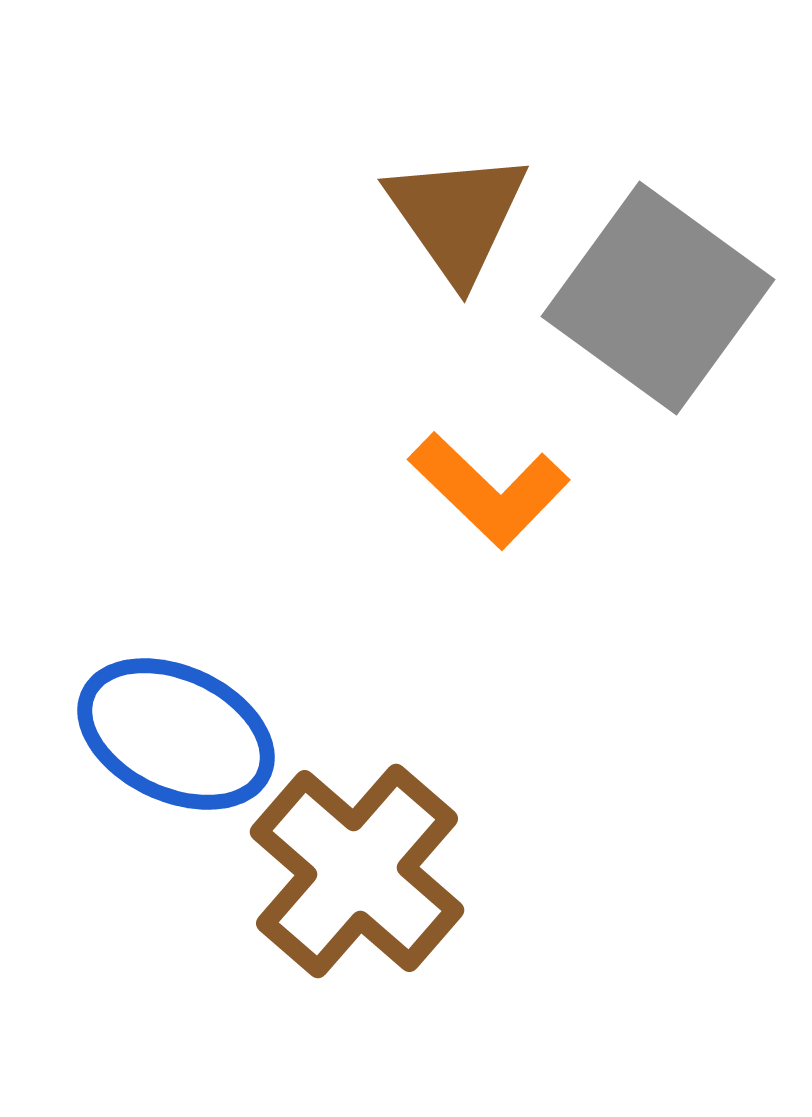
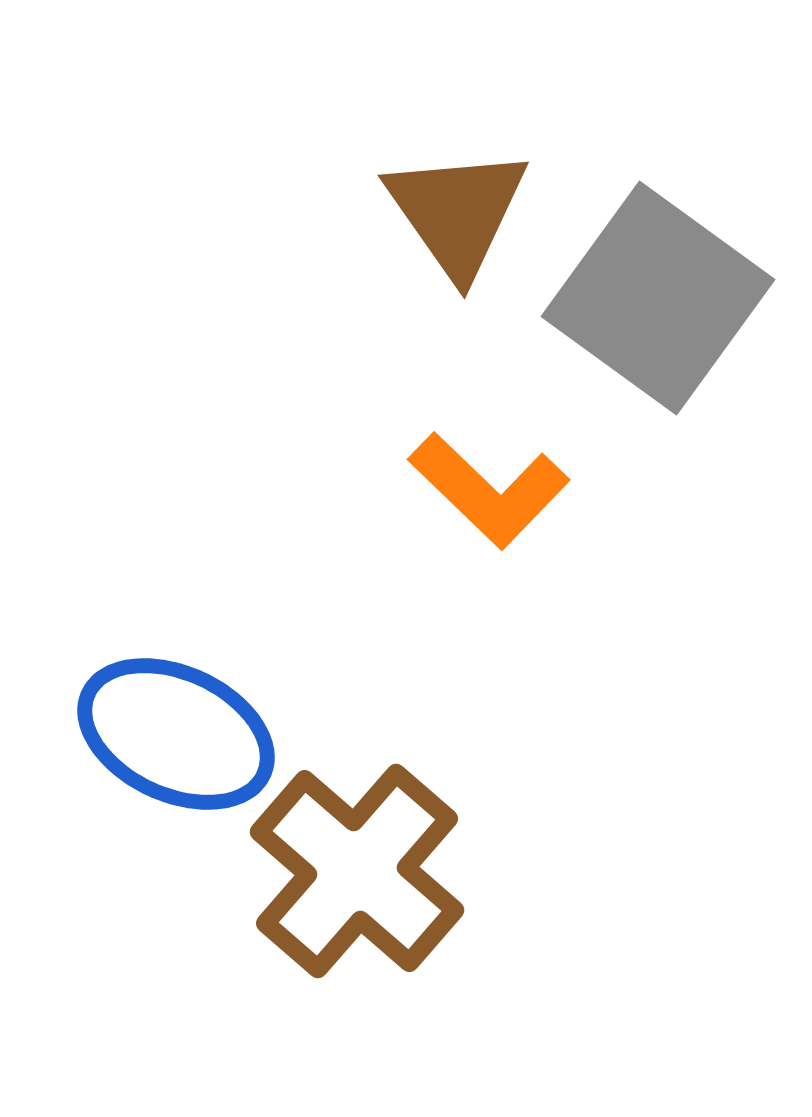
brown triangle: moved 4 px up
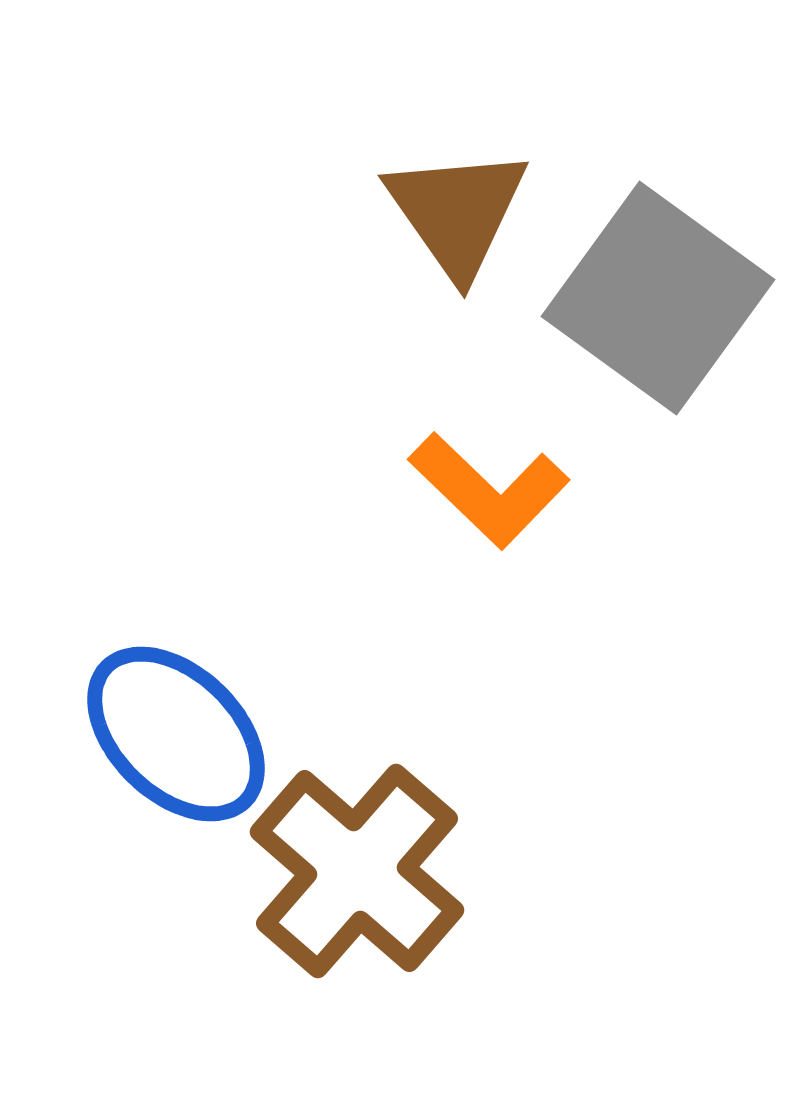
blue ellipse: rotated 19 degrees clockwise
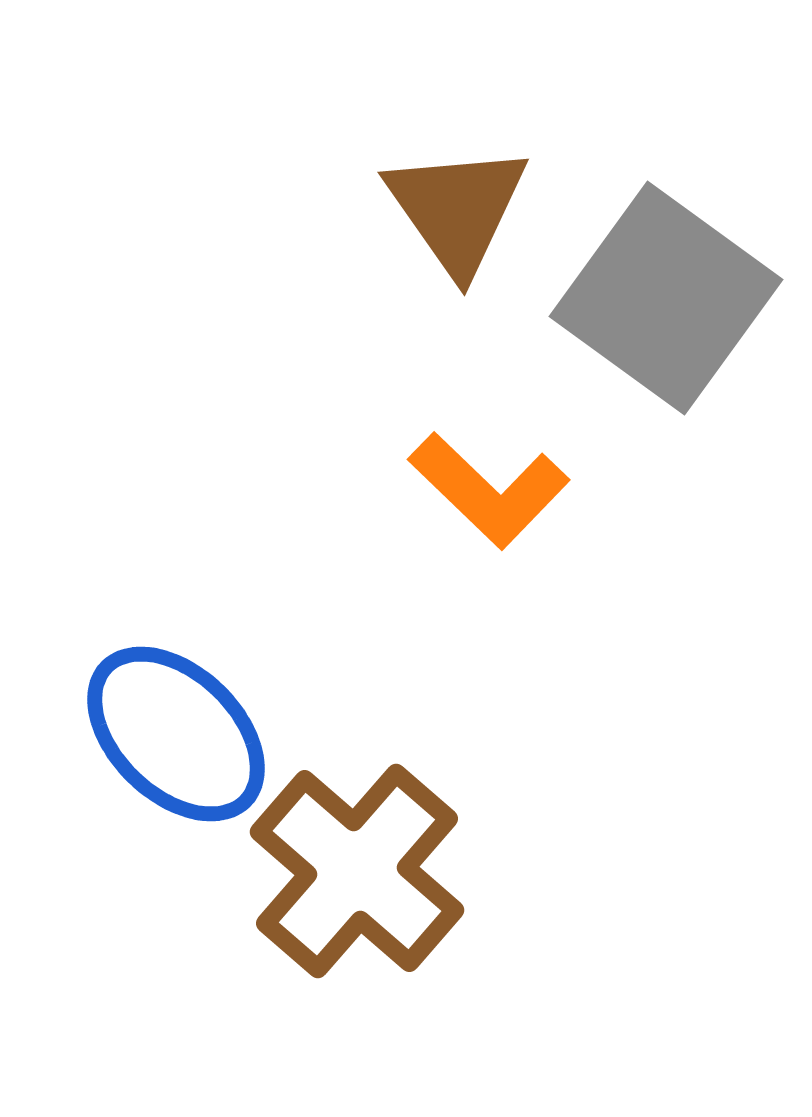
brown triangle: moved 3 px up
gray square: moved 8 px right
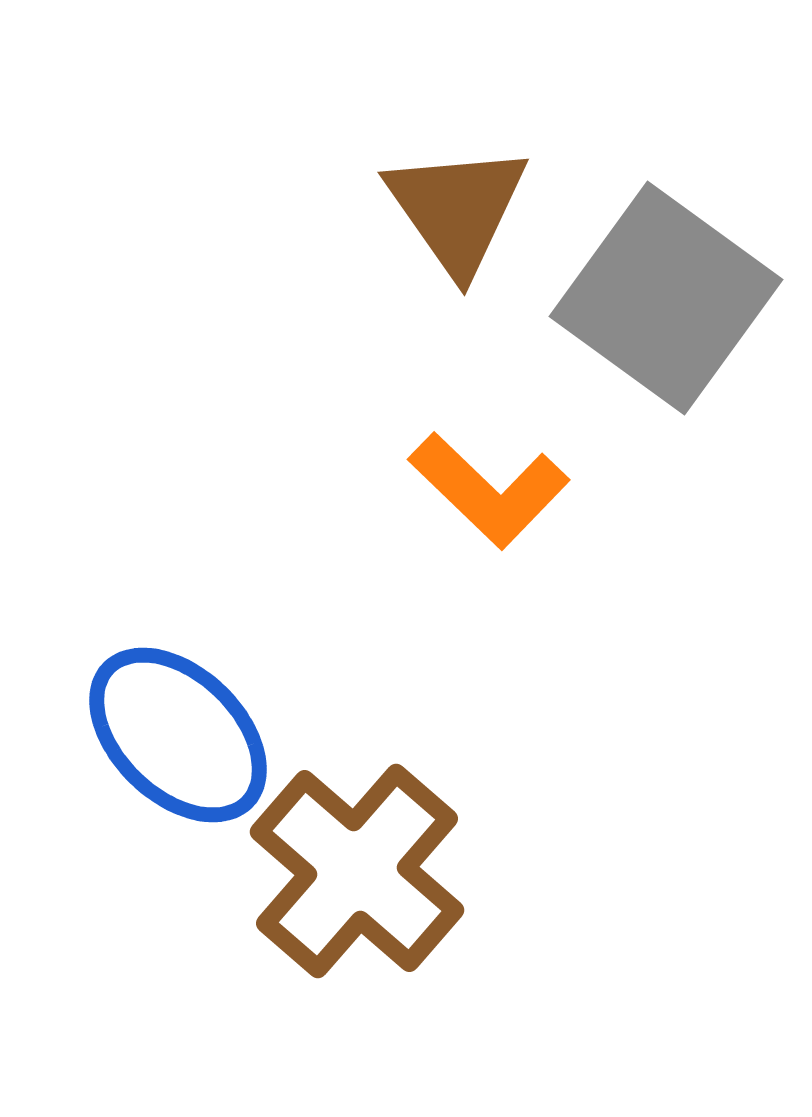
blue ellipse: moved 2 px right, 1 px down
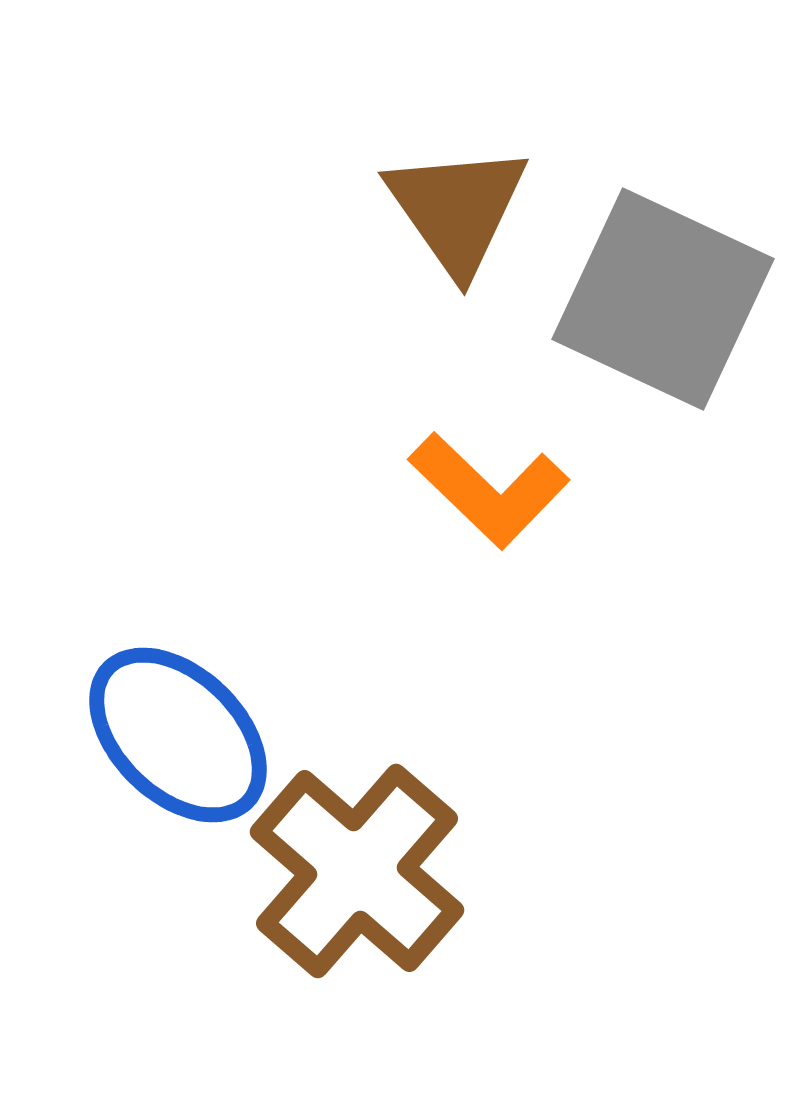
gray square: moved 3 px left, 1 px down; rotated 11 degrees counterclockwise
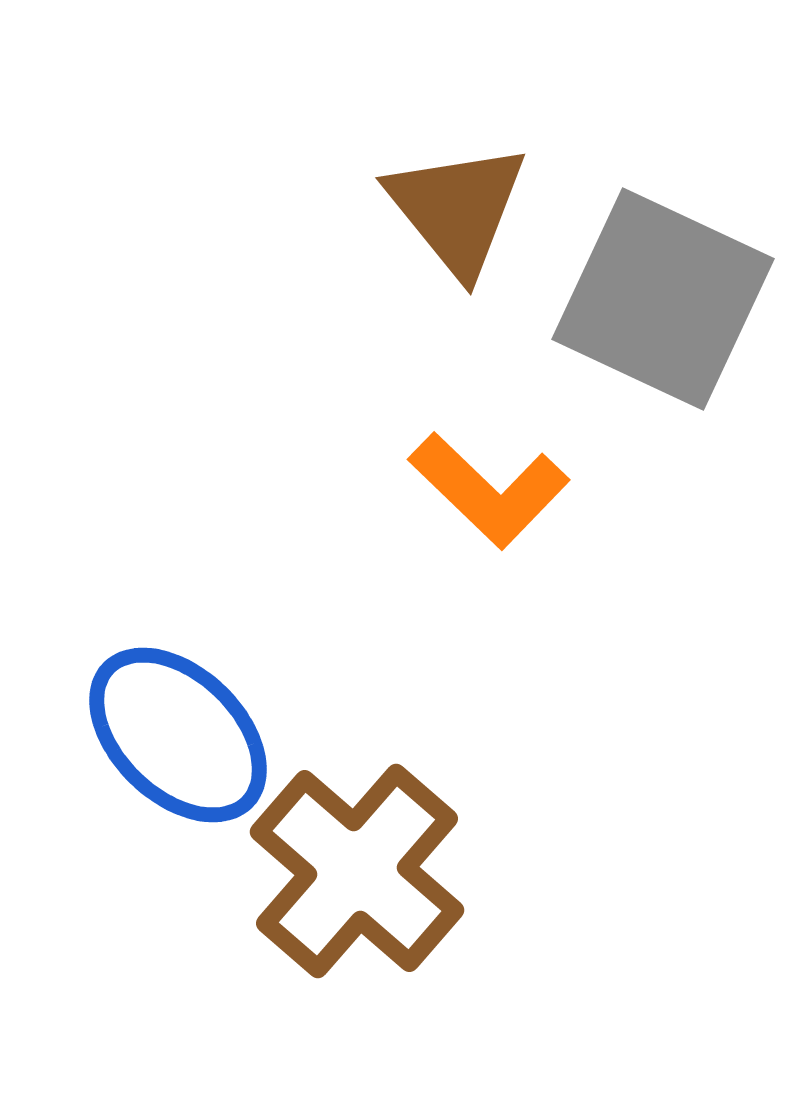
brown triangle: rotated 4 degrees counterclockwise
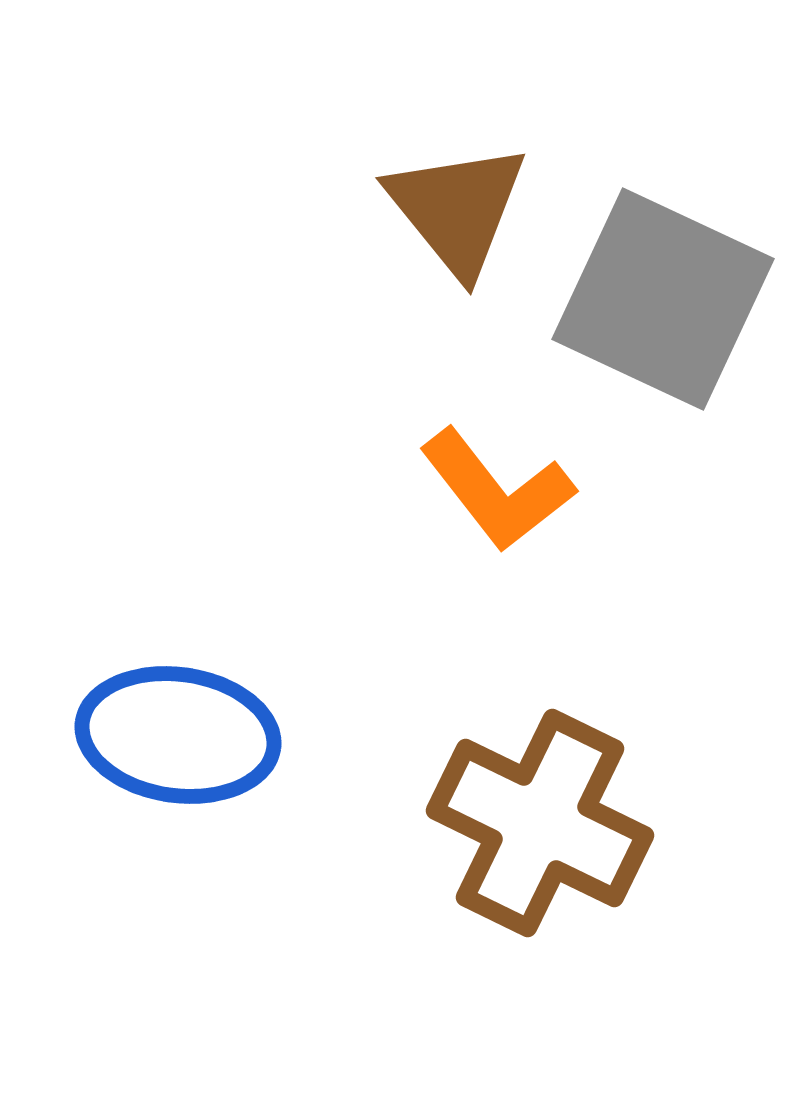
orange L-shape: moved 8 px right; rotated 8 degrees clockwise
blue ellipse: rotated 36 degrees counterclockwise
brown cross: moved 183 px right, 48 px up; rotated 15 degrees counterclockwise
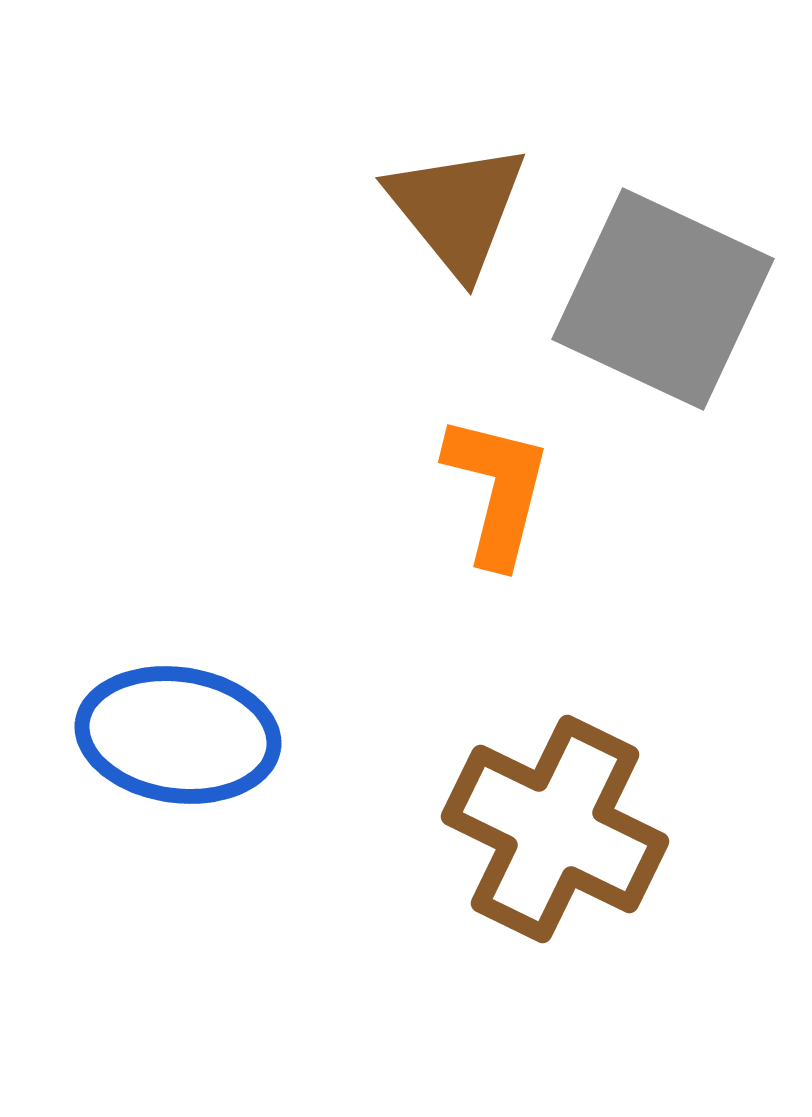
orange L-shape: rotated 128 degrees counterclockwise
brown cross: moved 15 px right, 6 px down
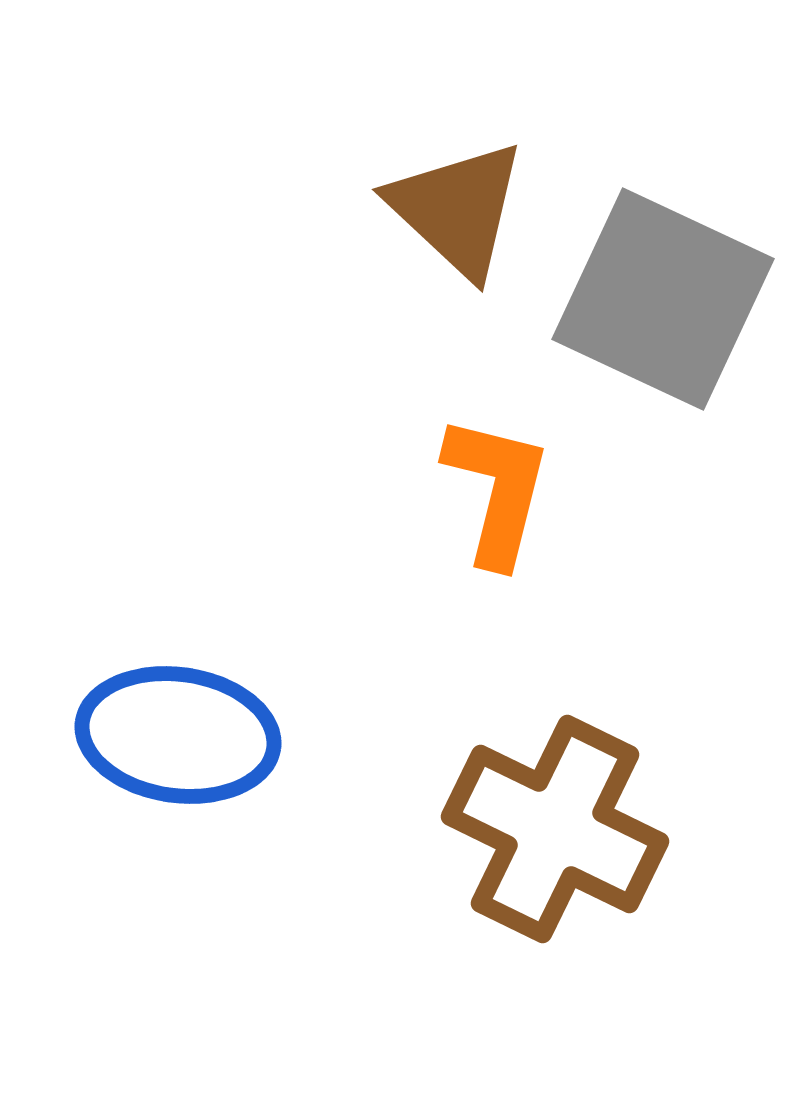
brown triangle: rotated 8 degrees counterclockwise
